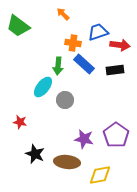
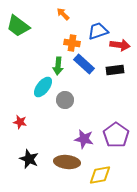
blue trapezoid: moved 1 px up
orange cross: moved 1 px left
black star: moved 6 px left, 5 px down
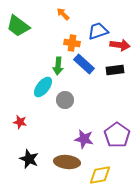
purple pentagon: moved 1 px right
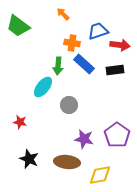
gray circle: moved 4 px right, 5 px down
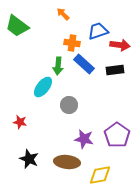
green trapezoid: moved 1 px left
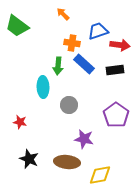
cyan ellipse: rotated 40 degrees counterclockwise
purple pentagon: moved 1 px left, 20 px up
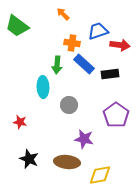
green arrow: moved 1 px left, 1 px up
black rectangle: moved 5 px left, 4 px down
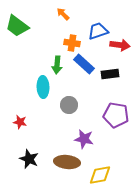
purple pentagon: rotated 25 degrees counterclockwise
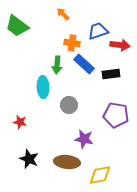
black rectangle: moved 1 px right
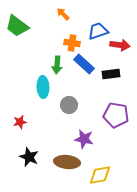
red star: rotated 24 degrees counterclockwise
black star: moved 2 px up
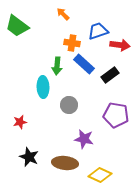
green arrow: moved 1 px down
black rectangle: moved 1 px left, 1 px down; rotated 30 degrees counterclockwise
brown ellipse: moved 2 px left, 1 px down
yellow diamond: rotated 35 degrees clockwise
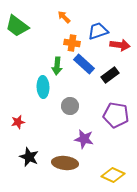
orange arrow: moved 1 px right, 3 px down
gray circle: moved 1 px right, 1 px down
red star: moved 2 px left
yellow diamond: moved 13 px right
